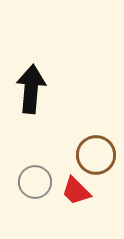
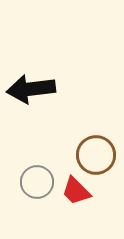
black arrow: rotated 102 degrees counterclockwise
gray circle: moved 2 px right
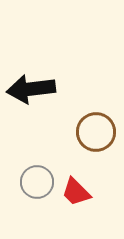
brown circle: moved 23 px up
red trapezoid: moved 1 px down
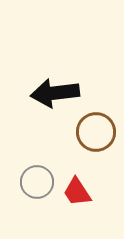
black arrow: moved 24 px right, 4 px down
red trapezoid: moved 1 px right; rotated 12 degrees clockwise
